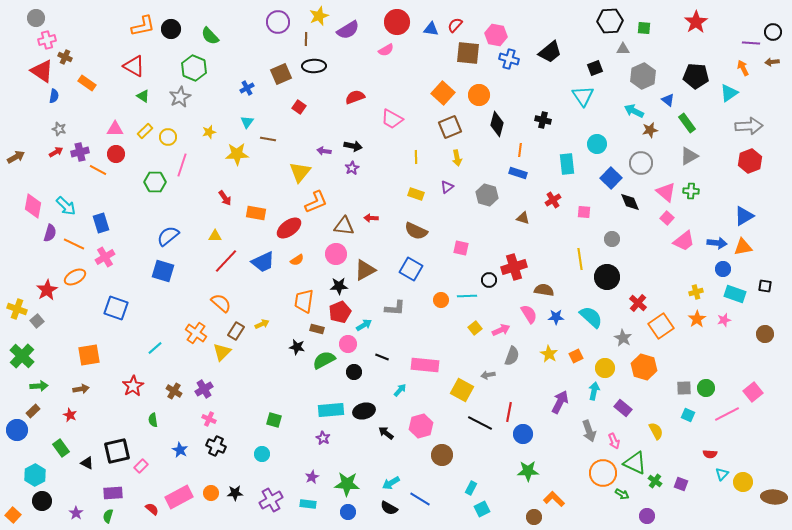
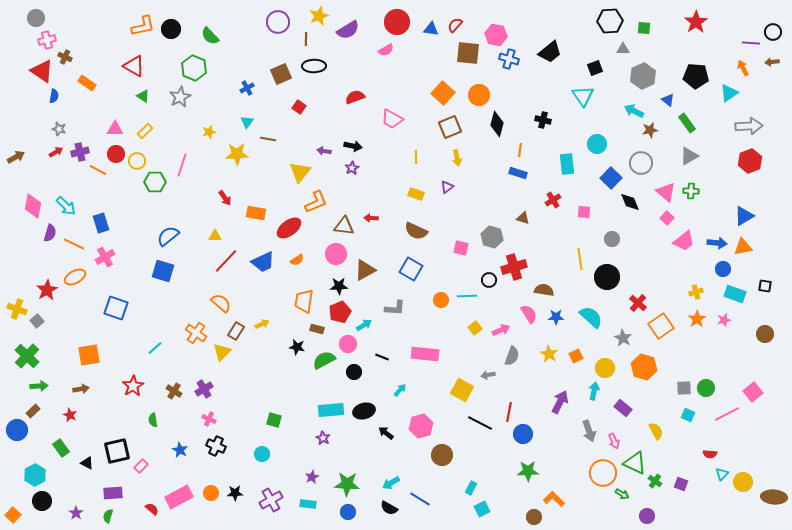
yellow circle at (168, 137): moved 31 px left, 24 px down
gray hexagon at (487, 195): moved 5 px right, 42 px down
green cross at (22, 356): moved 5 px right
pink rectangle at (425, 365): moved 11 px up
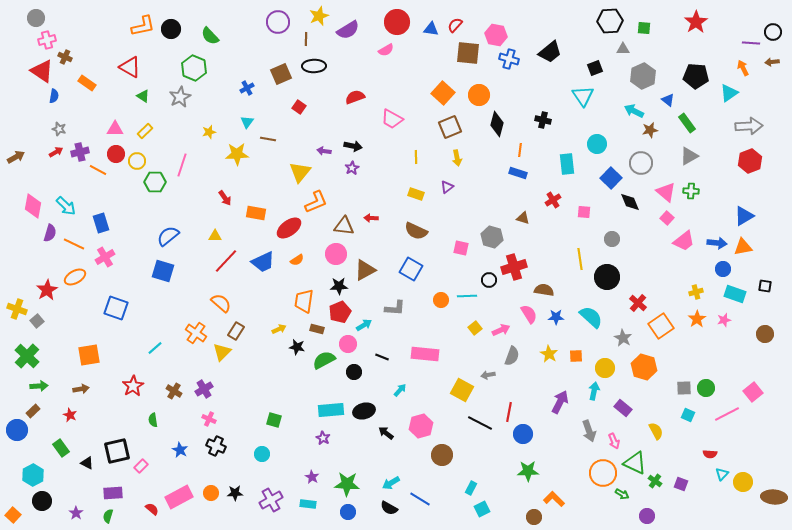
red triangle at (134, 66): moved 4 px left, 1 px down
yellow arrow at (262, 324): moved 17 px right, 5 px down
orange square at (576, 356): rotated 24 degrees clockwise
cyan hexagon at (35, 475): moved 2 px left
purple star at (312, 477): rotated 16 degrees counterclockwise
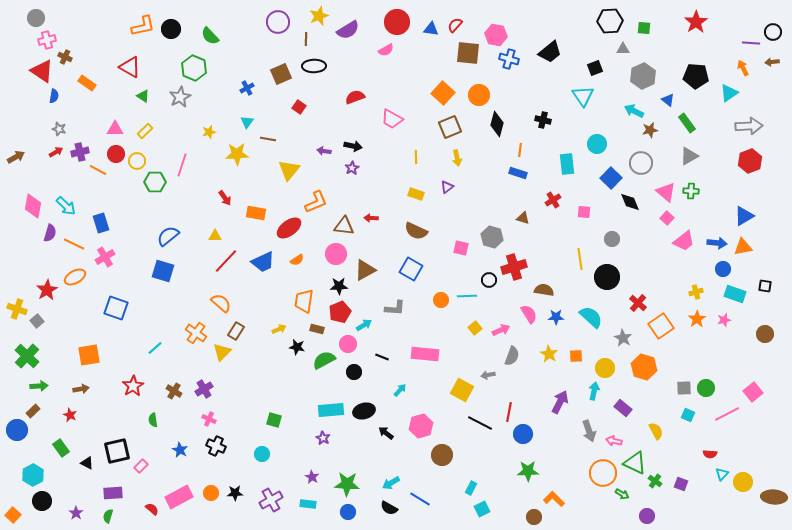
yellow triangle at (300, 172): moved 11 px left, 2 px up
pink arrow at (614, 441): rotated 126 degrees clockwise
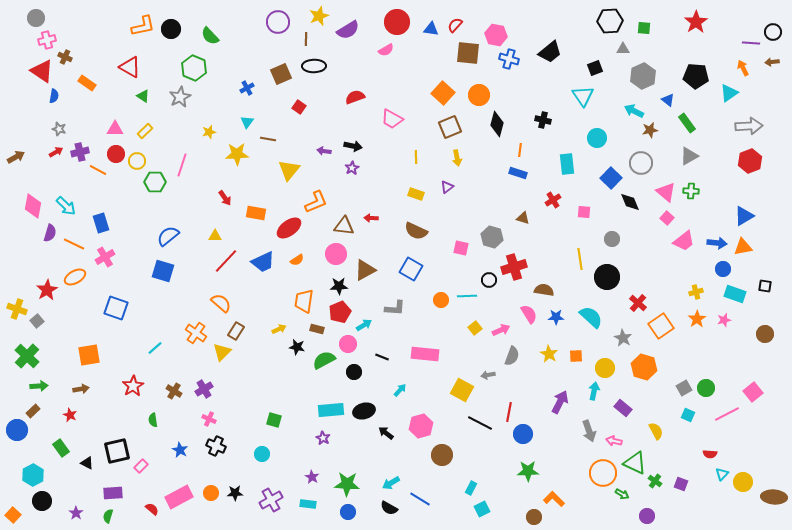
cyan circle at (597, 144): moved 6 px up
gray square at (684, 388): rotated 28 degrees counterclockwise
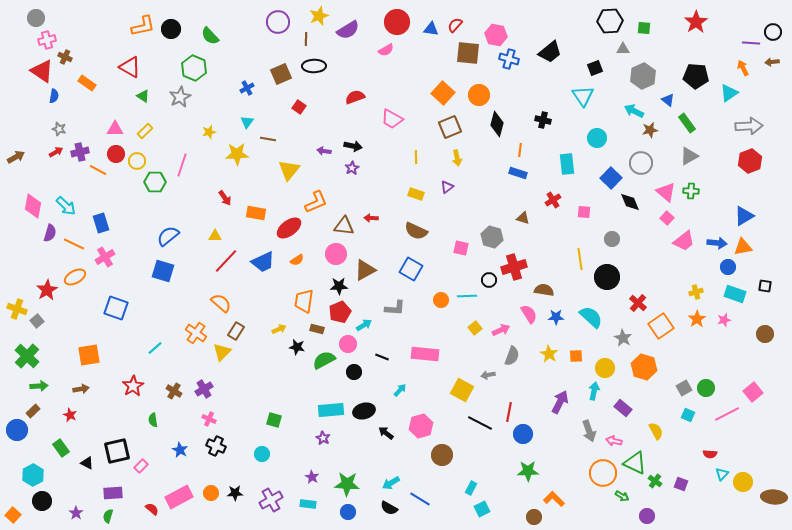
blue circle at (723, 269): moved 5 px right, 2 px up
green arrow at (622, 494): moved 2 px down
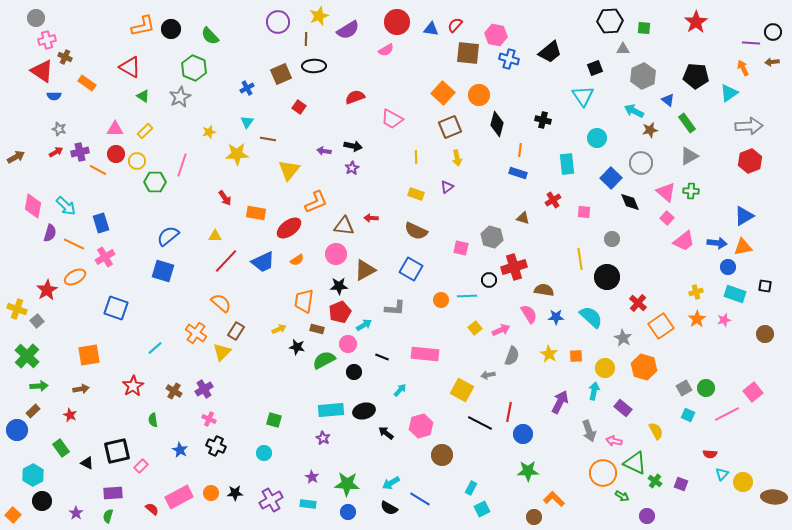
blue semicircle at (54, 96): rotated 80 degrees clockwise
cyan circle at (262, 454): moved 2 px right, 1 px up
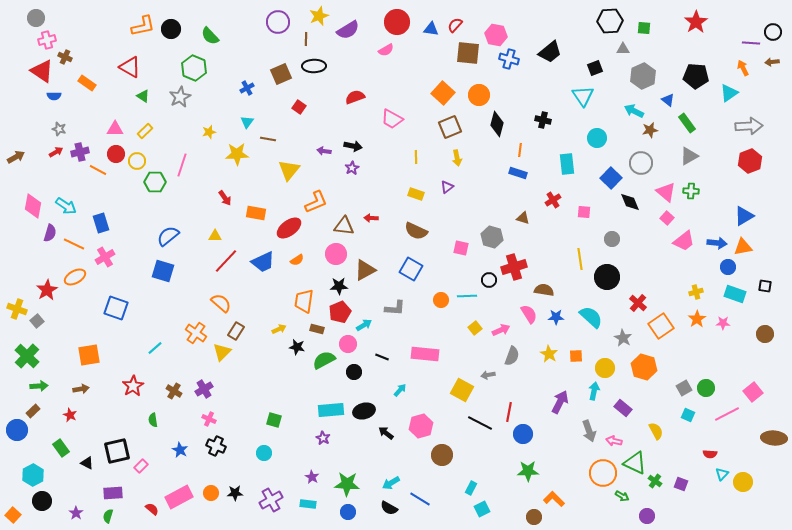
cyan arrow at (66, 206): rotated 10 degrees counterclockwise
pink star at (724, 320): moved 1 px left, 3 px down; rotated 16 degrees clockwise
brown ellipse at (774, 497): moved 59 px up
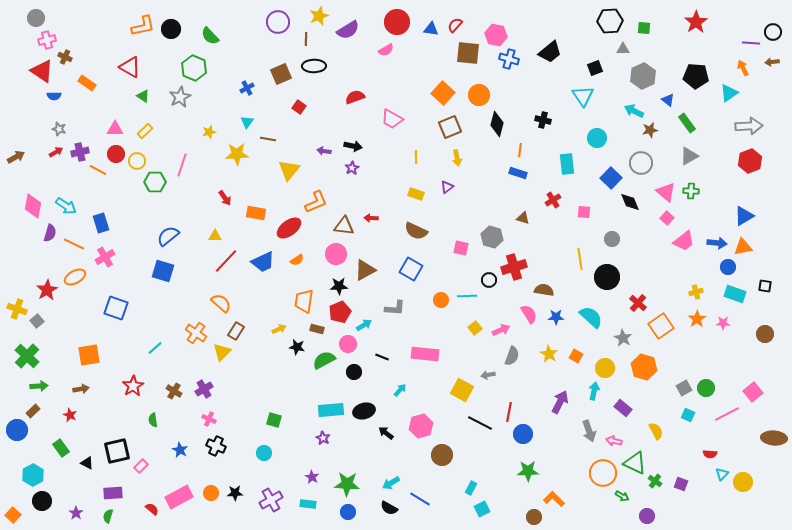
orange square at (576, 356): rotated 32 degrees clockwise
